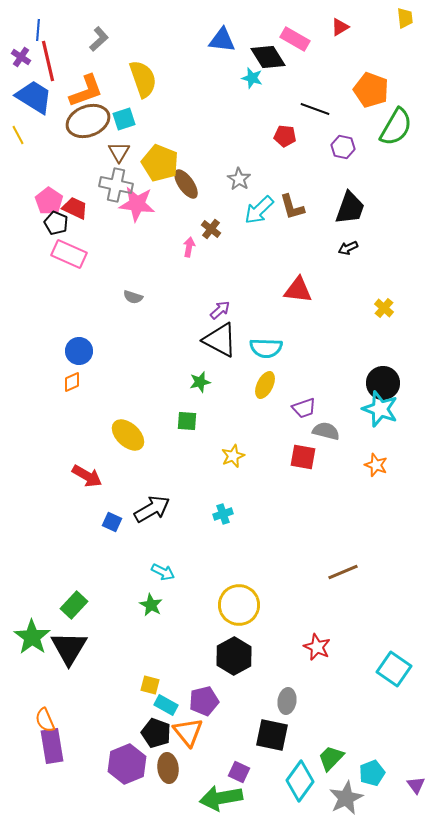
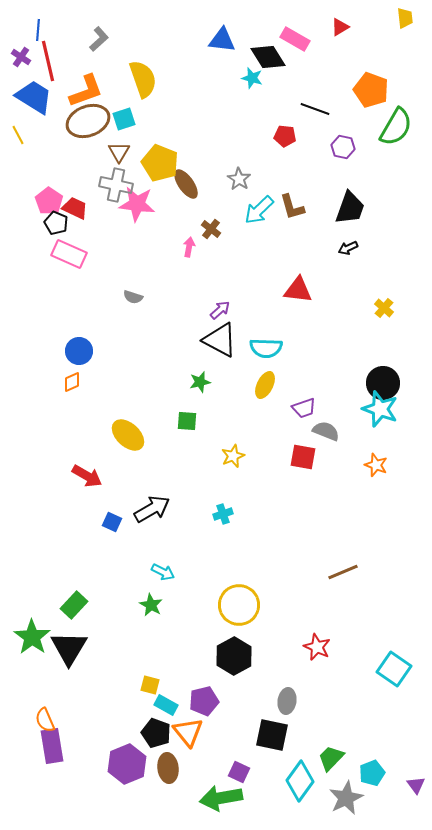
gray semicircle at (326, 431): rotated 8 degrees clockwise
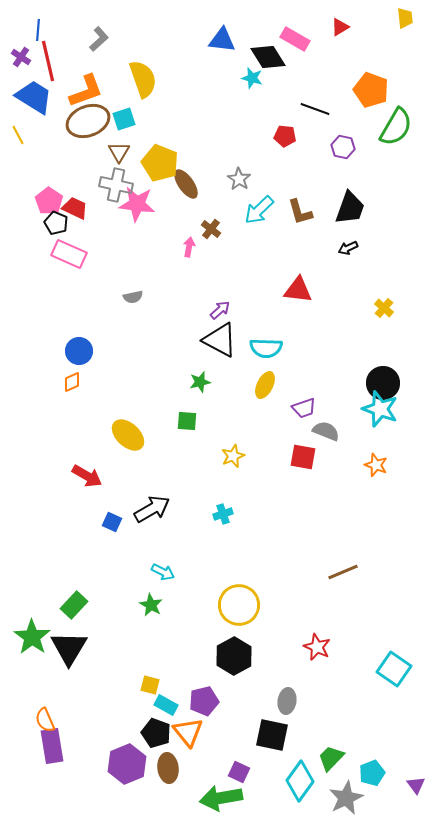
brown L-shape at (292, 207): moved 8 px right, 5 px down
gray semicircle at (133, 297): rotated 30 degrees counterclockwise
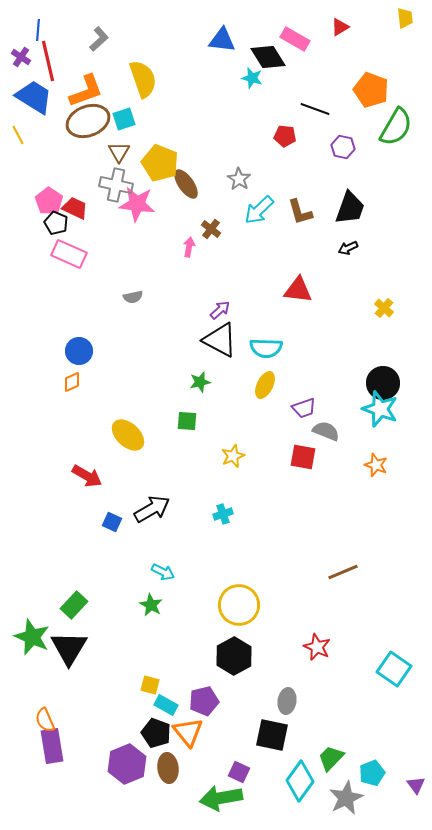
green star at (32, 637): rotated 12 degrees counterclockwise
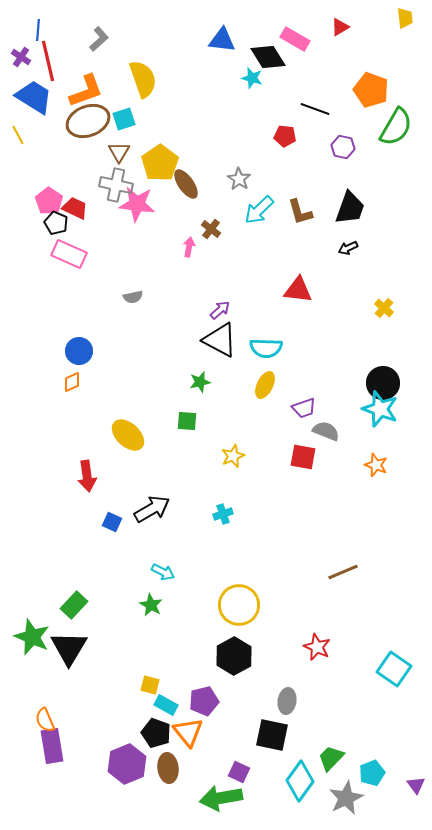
yellow pentagon at (160, 163): rotated 15 degrees clockwise
red arrow at (87, 476): rotated 52 degrees clockwise
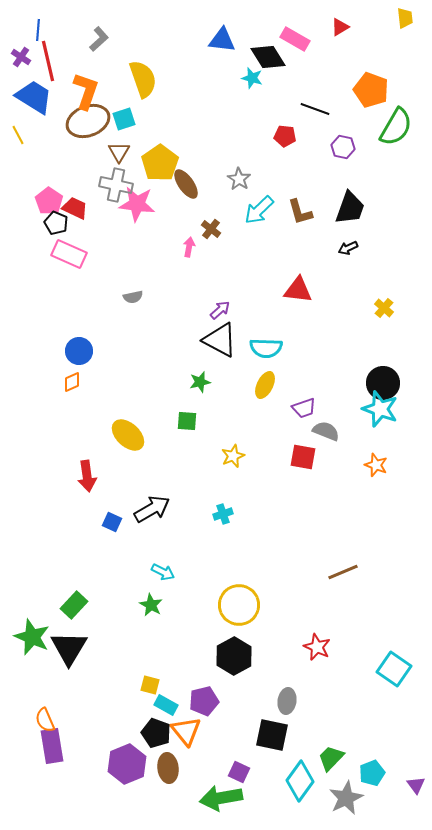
orange L-shape at (86, 91): rotated 51 degrees counterclockwise
orange triangle at (188, 732): moved 2 px left, 1 px up
